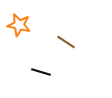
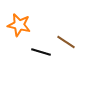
black line: moved 20 px up
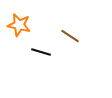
brown line: moved 4 px right, 6 px up
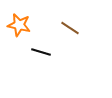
brown line: moved 8 px up
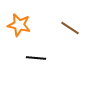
black line: moved 5 px left, 6 px down; rotated 12 degrees counterclockwise
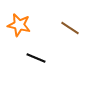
black line: rotated 18 degrees clockwise
